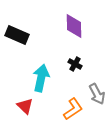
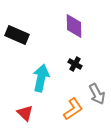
red triangle: moved 7 px down
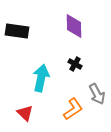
black rectangle: moved 4 px up; rotated 15 degrees counterclockwise
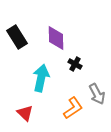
purple diamond: moved 18 px left, 12 px down
black rectangle: moved 6 px down; rotated 50 degrees clockwise
orange L-shape: moved 1 px up
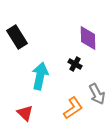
purple diamond: moved 32 px right
cyan arrow: moved 1 px left, 2 px up
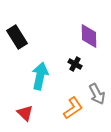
purple diamond: moved 1 px right, 2 px up
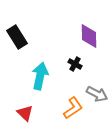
gray arrow: rotated 35 degrees counterclockwise
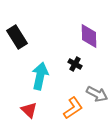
red triangle: moved 4 px right, 3 px up
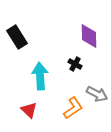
cyan arrow: rotated 16 degrees counterclockwise
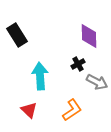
black rectangle: moved 2 px up
black cross: moved 3 px right; rotated 32 degrees clockwise
gray arrow: moved 12 px up
orange L-shape: moved 1 px left, 2 px down
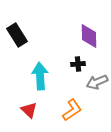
black cross: rotated 24 degrees clockwise
gray arrow: rotated 130 degrees clockwise
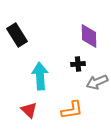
orange L-shape: rotated 25 degrees clockwise
